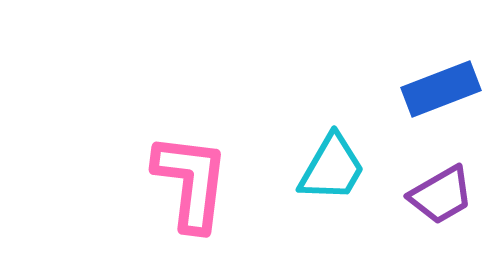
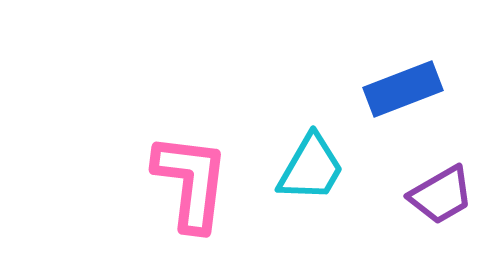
blue rectangle: moved 38 px left
cyan trapezoid: moved 21 px left
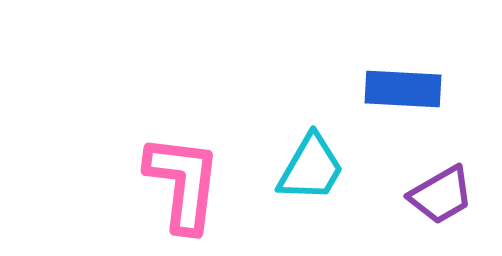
blue rectangle: rotated 24 degrees clockwise
pink L-shape: moved 8 px left, 1 px down
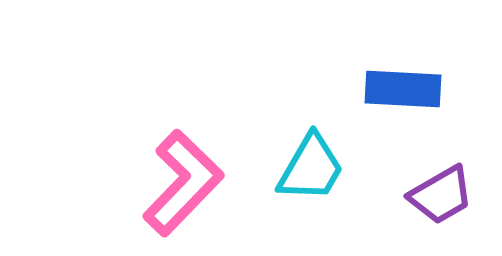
pink L-shape: rotated 37 degrees clockwise
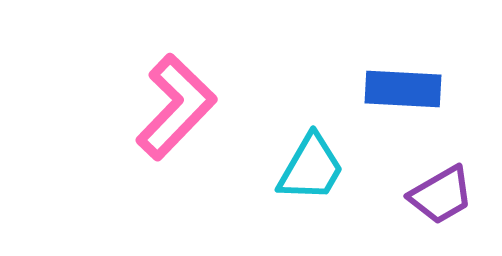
pink L-shape: moved 7 px left, 76 px up
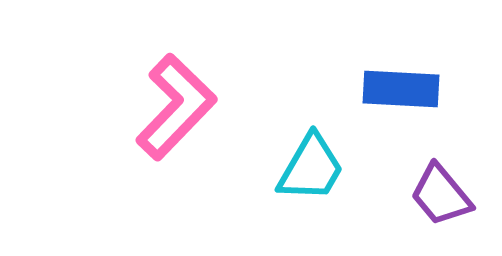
blue rectangle: moved 2 px left
purple trapezoid: rotated 80 degrees clockwise
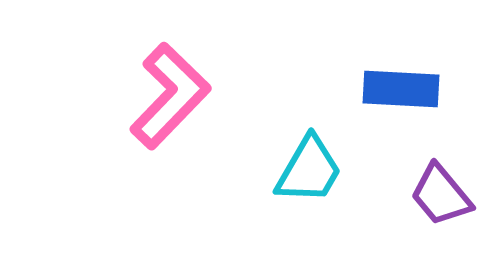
pink L-shape: moved 6 px left, 11 px up
cyan trapezoid: moved 2 px left, 2 px down
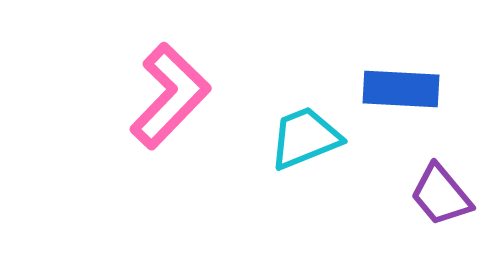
cyan trapezoid: moved 4 px left, 32 px up; rotated 142 degrees counterclockwise
